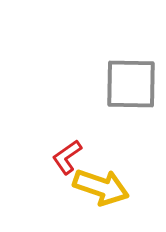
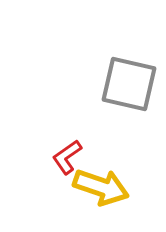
gray square: moved 2 px left; rotated 12 degrees clockwise
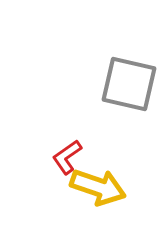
yellow arrow: moved 3 px left
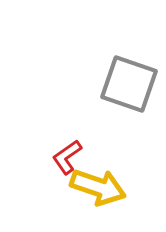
gray square: rotated 6 degrees clockwise
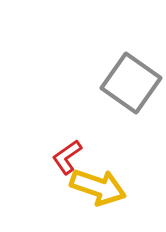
gray square: moved 2 px right, 1 px up; rotated 16 degrees clockwise
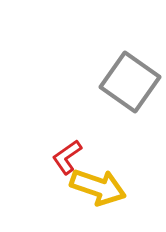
gray square: moved 1 px left, 1 px up
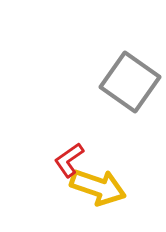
red L-shape: moved 2 px right, 3 px down
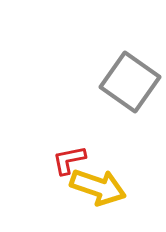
red L-shape: rotated 24 degrees clockwise
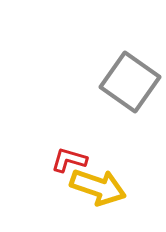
red L-shape: rotated 27 degrees clockwise
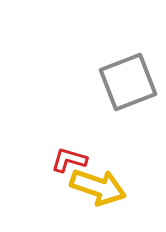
gray square: moved 2 px left; rotated 34 degrees clockwise
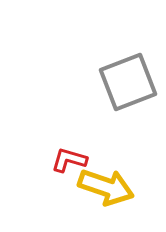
yellow arrow: moved 8 px right
